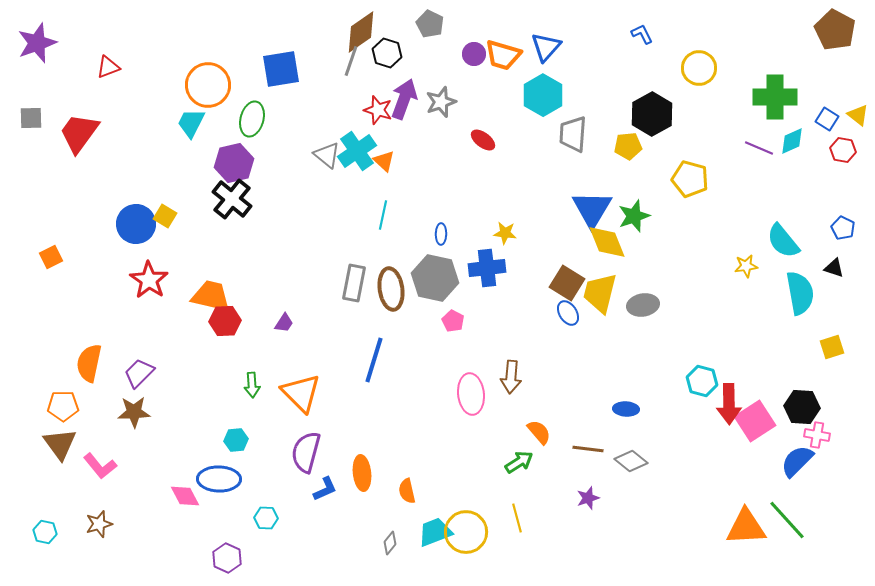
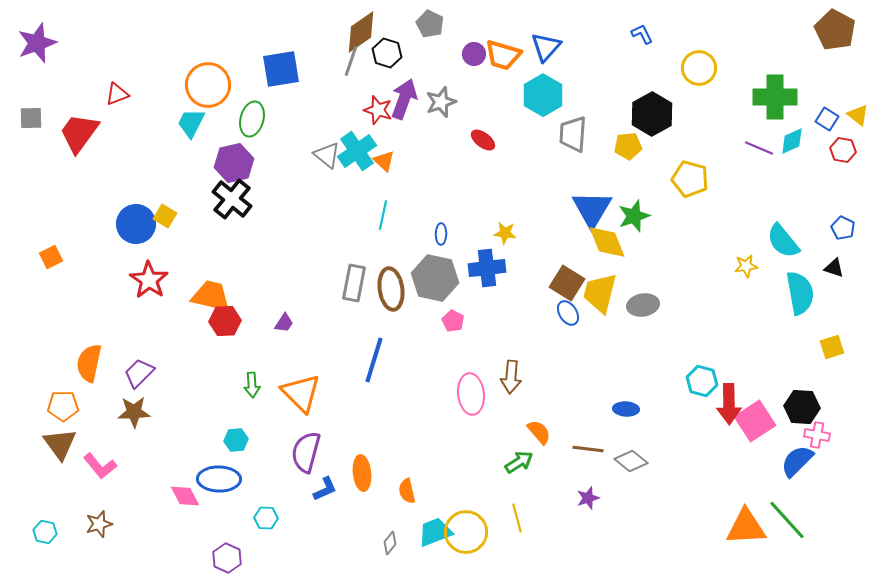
red triangle at (108, 67): moved 9 px right, 27 px down
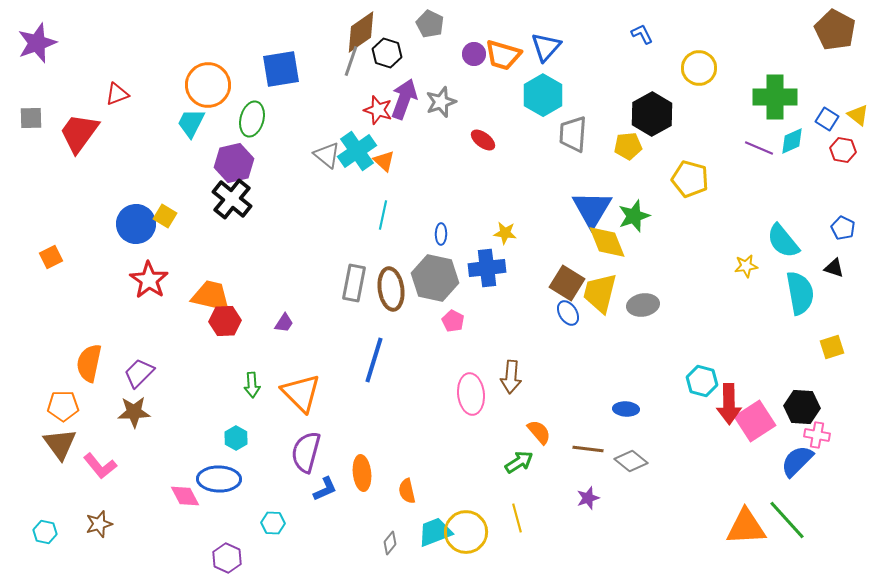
cyan hexagon at (236, 440): moved 2 px up; rotated 25 degrees counterclockwise
cyan hexagon at (266, 518): moved 7 px right, 5 px down
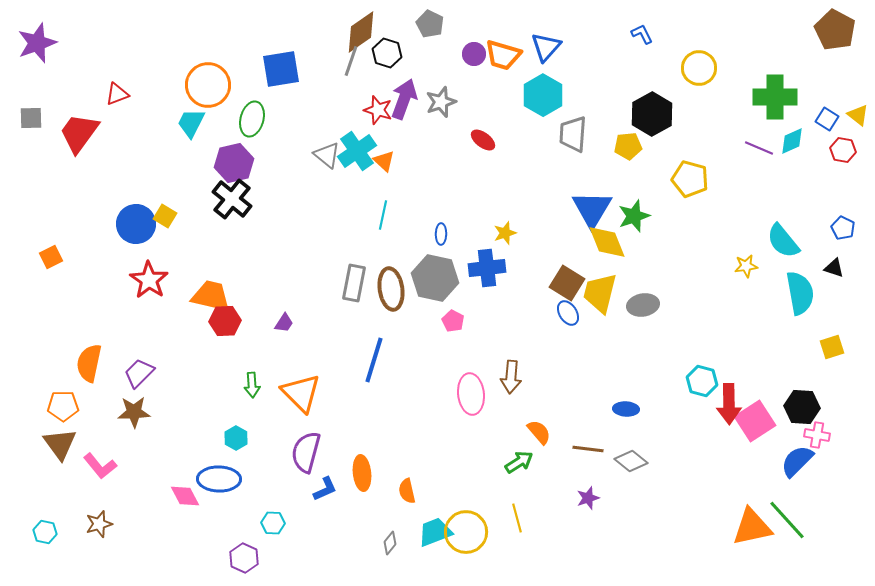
yellow star at (505, 233): rotated 25 degrees counterclockwise
orange triangle at (746, 527): moved 6 px right; rotated 9 degrees counterclockwise
purple hexagon at (227, 558): moved 17 px right
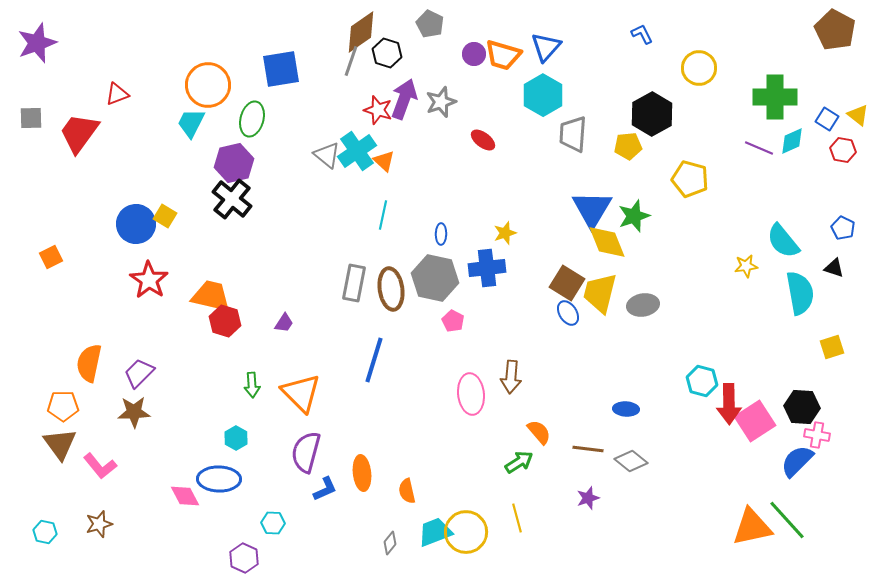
red hexagon at (225, 321): rotated 20 degrees clockwise
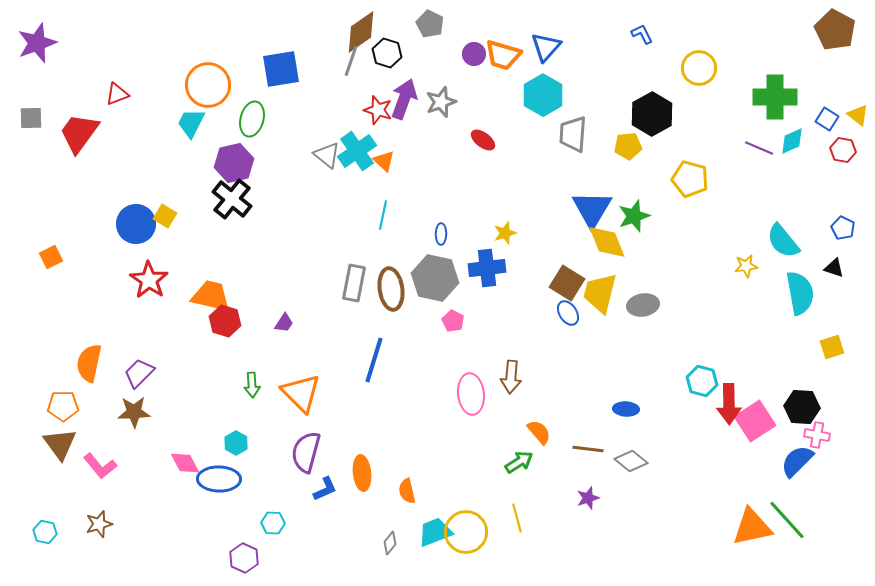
cyan hexagon at (236, 438): moved 5 px down
pink diamond at (185, 496): moved 33 px up
